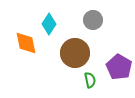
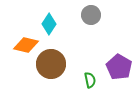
gray circle: moved 2 px left, 5 px up
orange diamond: moved 2 px down; rotated 65 degrees counterclockwise
brown circle: moved 24 px left, 11 px down
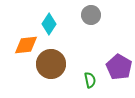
orange diamond: rotated 20 degrees counterclockwise
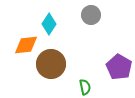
green semicircle: moved 5 px left, 7 px down
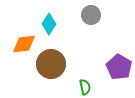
orange diamond: moved 2 px left, 1 px up
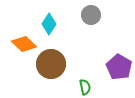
orange diamond: rotated 50 degrees clockwise
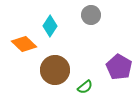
cyan diamond: moved 1 px right, 2 px down
brown circle: moved 4 px right, 6 px down
green semicircle: rotated 63 degrees clockwise
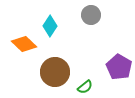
brown circle: moved 2 px down
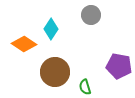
cyan diamond: moved 1 px right, 3 px down
orange diamond: rotated 10 degrees counterclockwise
purple pentagon: moved 1 px up; rotated 20 degrees counterclockwise
green semicircle: rotated 112 degrees clockwise
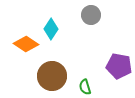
orange diamond: moved 2 px right
brown circle: moved 3 px left, 4 px down
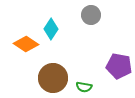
brown circle: moved 1 px right, 2 px down
green semicircle: moved 1 px left; rotated 63 degrees counterclockwise
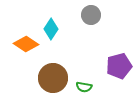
purple pentagon: rotated 25 degrees counterclockwise
